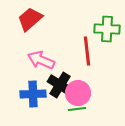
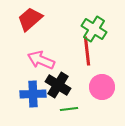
green cross: moved 13 px left; rotated 30 degrees clockwise
black cross: moved 2 px left
pink circle: moved 24 px right, 6 px up
green line: moved 8 px left
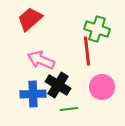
green cross: moved 3 px right; rotated 15 degrees counterclockwise
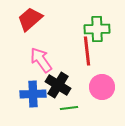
green cross: rotated 20 degrees counterclockwise
pink arrow: rotated 32 degrees clockwise
green line: moved 1 px up
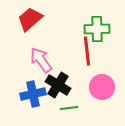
blue cross: rotated 10 degrees counterclockwise
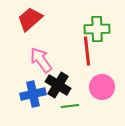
green line: moved 1 px right, 2 px up
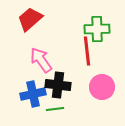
black cross: rotated 25 degrees counterclockwise
green line: moved 15 px left, 3 px down
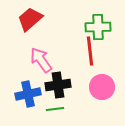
green cross: moved 1 px right, 2 px up
red line: moved 3 px right
black cross: rotated 15 degrees counterclockwise
blue cross: moved 5 px left
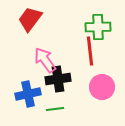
red trapezoid: rotated 12 degrees counterclockwise
pink arrow: moved 4 px right
black cross: moved 6 px up
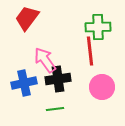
red trapezoid: moved 3 px left, 1 px up
blue cross: moved 4 px left, 11 px up
